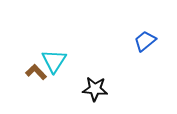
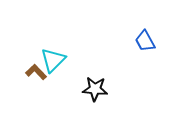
blue trapezoid: rotated 80 degrees counterclockwise
cyan triangle: moved 1 px left, 1 px up; rotated 12 degrees clockwise
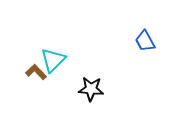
black star: moved 4 px left
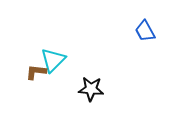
blue trapezoid: moved 10 px up
brown L-shape: rotated 40 degrees counterclockwise
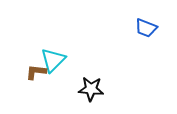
blue trapezoid: moved 1 px right, 3 px up; rotated 40 degrees counterclockwise
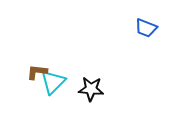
cyan triangle: moved 22 px down
brown L-shape: moved 1 px right
